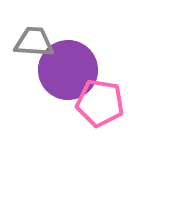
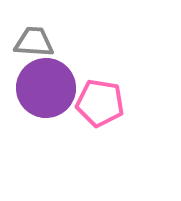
purple circle: moved 22 px left, 18 px down
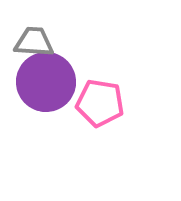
purple circle: moved 6 px up
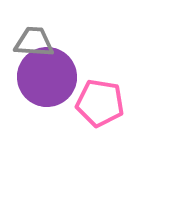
purple circle: moved 1 px right, 5 px up
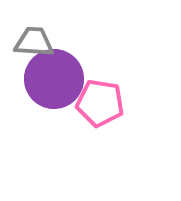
purple circle: moved 7 px right, 2 px down
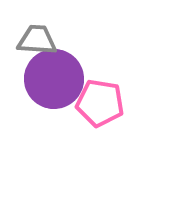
gray trapezoid: moved 3 px right, 2 px up
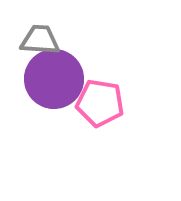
gray trapezoid: moved 3 px right
